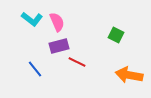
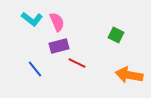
red line: moved 1 px down
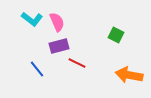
blue line: moved 2 px right
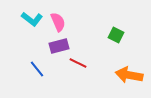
pink semicircle: moved 1 px right
red line: moved 1 px right
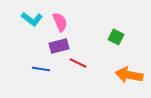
pink semicircle: moved 2 px right
green square: moved 2 px down
blue line: moved 4 px right; rotated 42 degrees counterclockwise
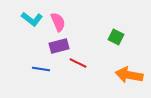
pink semicircle: moved 2 px left
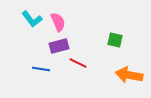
cyan L-shape: rotated 15 degrees clockwise
green square: moved 1 px left, 3 px down; rotated 14 degrees counterclockwise
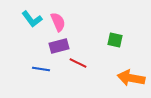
orange arrow: moved 2 px right, 3 px down
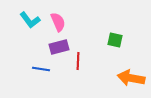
cyan L-shape: moved 2 px left, 1 px down
purple rectangle: moved 1 px down
red line: moved 2 px up; rotated 66 degrees clockwise
